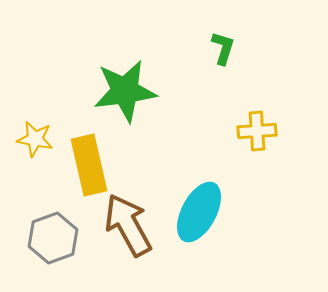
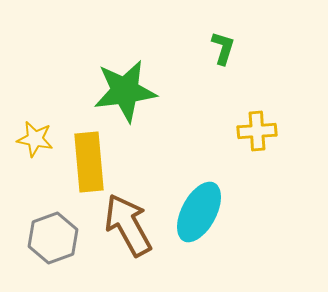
yellow rectangle: moved 3 px up; rotated 8 degrees clockwise
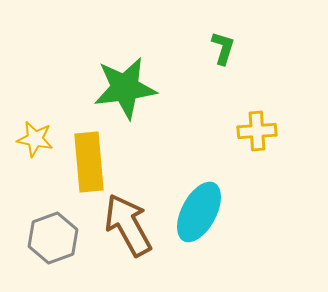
green star: moved 3 px up
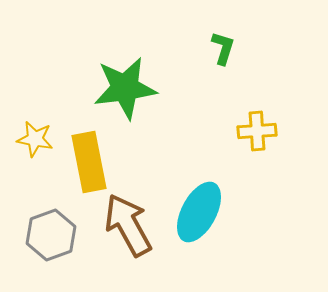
yellow rectangle: rotated 6 degrees counterclockwise
gray hexagon: moved 2 px left, 3 px up
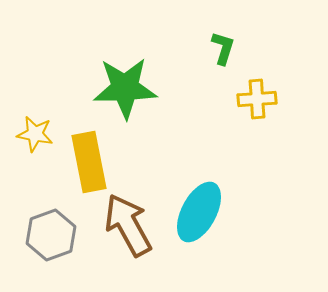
green star: rotated 6 degrees clockwise
yellow cross: moved 32 px up
yellow star: moved 5 px up
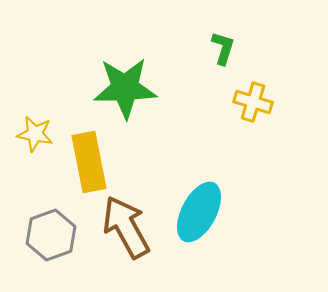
yellow cross: moved 4 px left, 3 px down; rotated 21 degrees clockwise
brown arrow: moved 2 px left, 2 px down
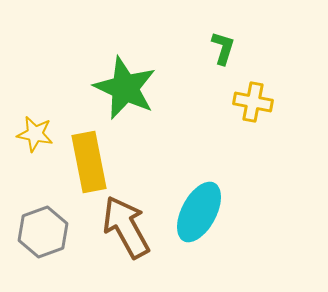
green star: rotated 26 degrees clockwise
yellow cross: rotated 6 degrees counterclockwise
gray hexagon: moved 8 px left, 3 px up
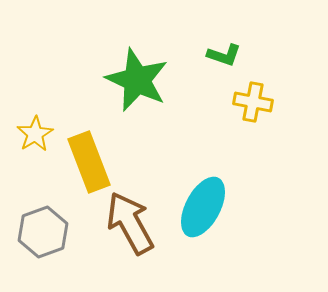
green L-shape: moved 1 px right, 7 px down; rotated 92 degrees clockwise
green star: moved 12 px right, 8 px up
yellow star: rotated 30 degrees clockwise
yellow rectangle: rotated 10 degrees counterclockwise
cyan ellipse: moved 4 px right, 5 px up
brown arrow: moved 4 px right, 4 px up
